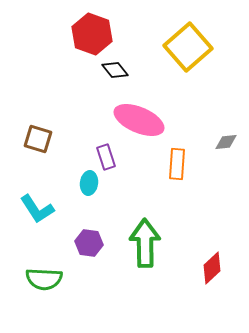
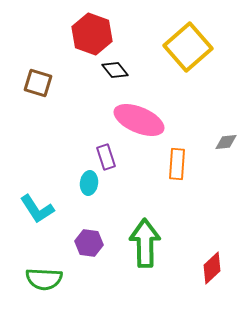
brown square: moved 56 px up
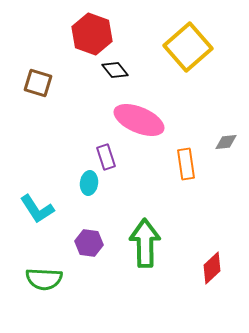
orange rectangle: moved 9 px right; rotated 12 degrees counterclockwise
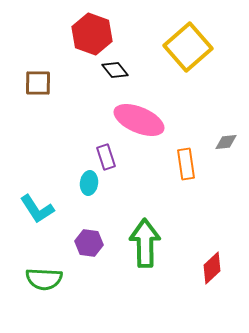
brown square: rotated 16 degrees counterclockwise
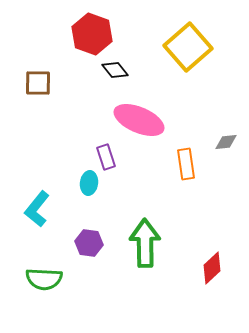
cyan L-shape: rotated 72 degrees clockwise
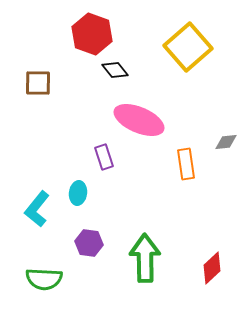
purple rectangle: moved 2 px left
cyan ellipse: moved 11 px left, 10 px down
green arrow: moved 15 px down
